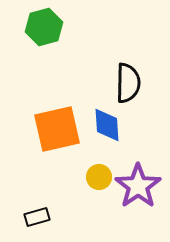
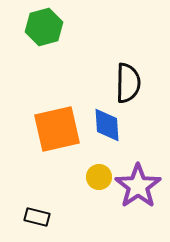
black rectangle: rotated 30 degrees clockwise
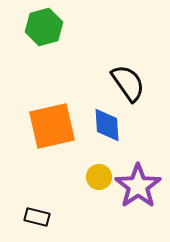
black semicircle: rotated 36 degrees counterclockwise
orange square: moved 5 px left, 3 px up
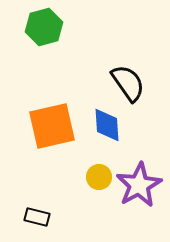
purple star: moved 1 px right, 1 px up; rotated 6 degrees clockwise
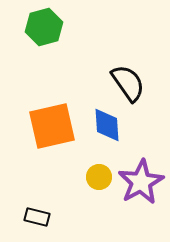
purple star: moved 2 px right, 3 px up
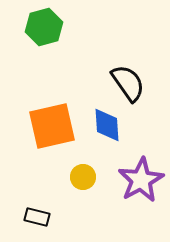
yellow circle: moved 16 px left
purple star: moved 2 px up
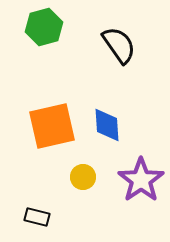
black semicircle: moved 9 px left, 38 px up
purple star: rotated 6 degrees counterclockwise
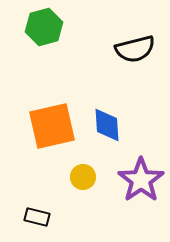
black semicircle: moved 16 px right, 4 px down; rotated 111 degrees clockwise
